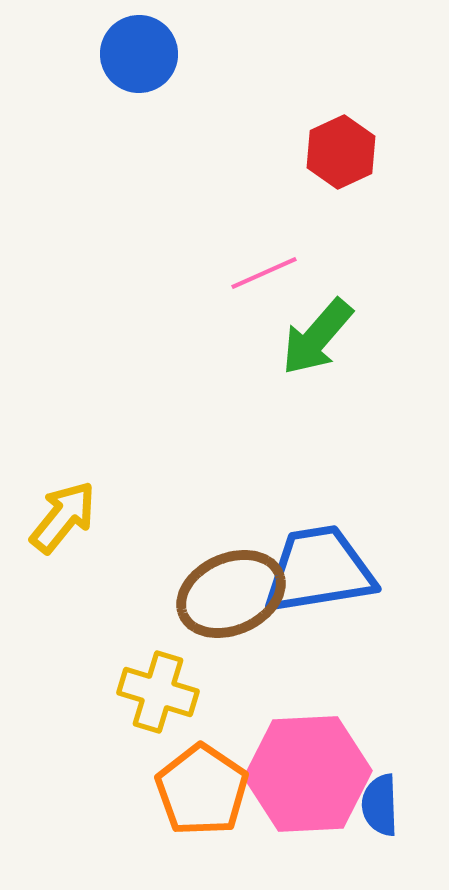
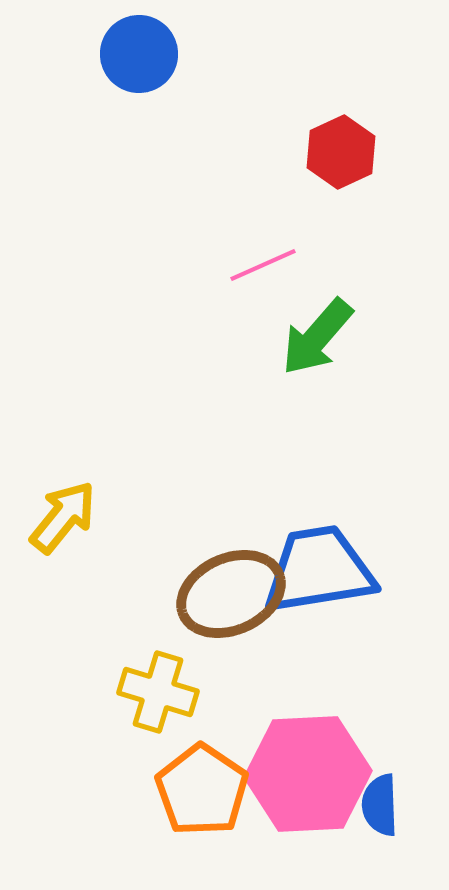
pink line: moved 1 px left, 8 px up
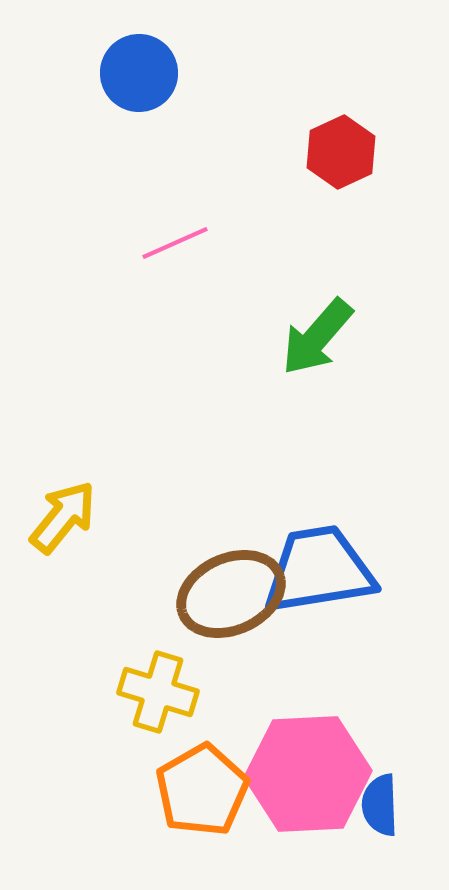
blue circle: moved 19 px down
pink line: moved 88 px left, 22 px up
orange pentagon: rotated 8 degrees clockwise
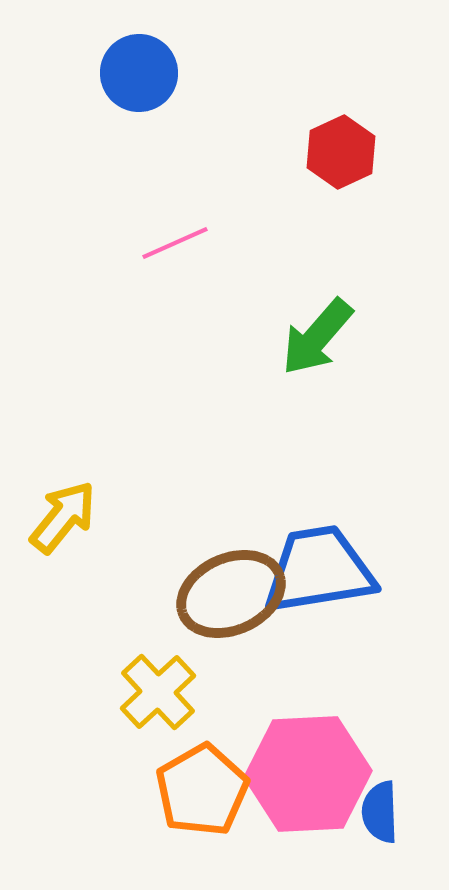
yellow cross: rotated 30 degrees clockwise
blue semicircle: moved 7 px down
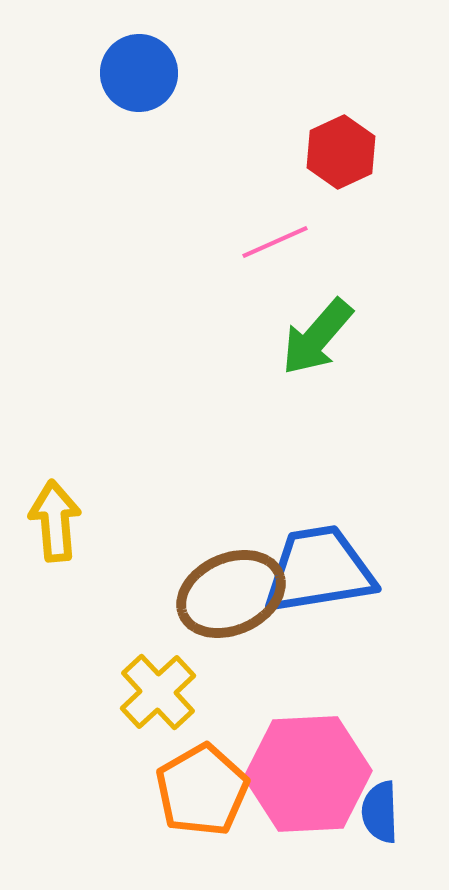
pink line: moved 100 px right, 1 px up
yellow arrow: moved 8 px left, 4 px down; rotated 44 degrees counterclockwise
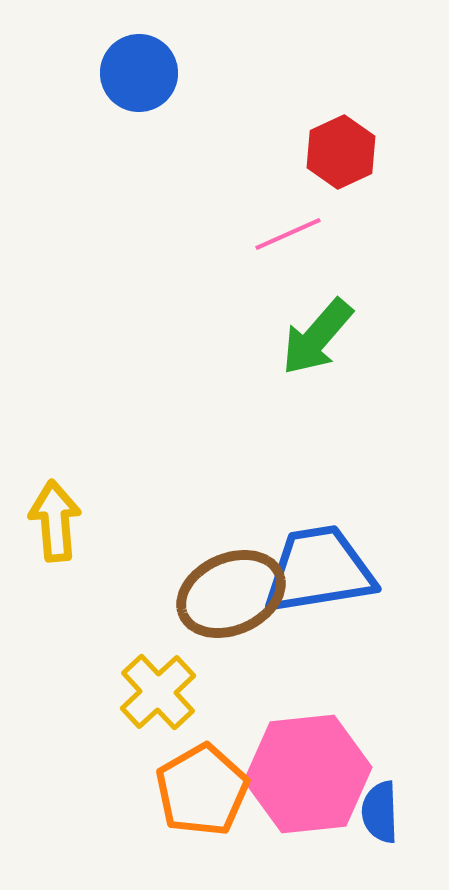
pink line: moved 13 px right, 8 px up
pink hexagon: rotated 3 degrees counterclockwise
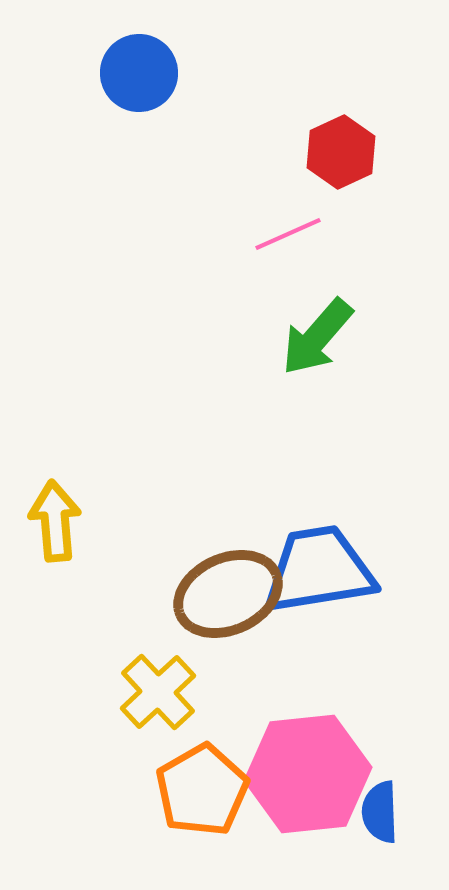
brown ellipse: moved 3 px left
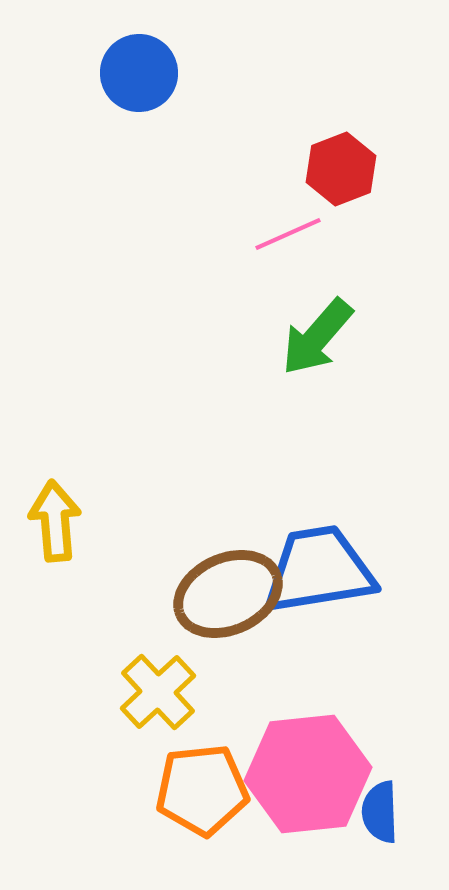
red hexagon: moved 17 px down; rotated 4 degrees clockwise
orange pentagon: rotated 24 degrees clockwise
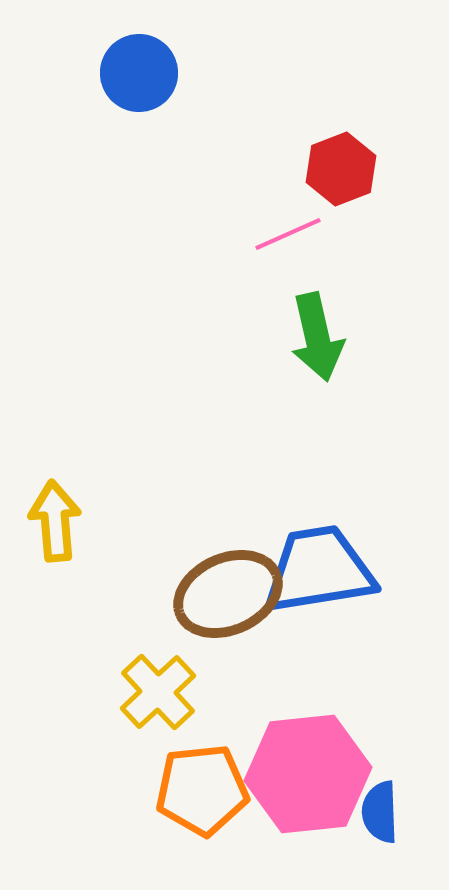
green arrow: rotated 54 degrees counterclockwise
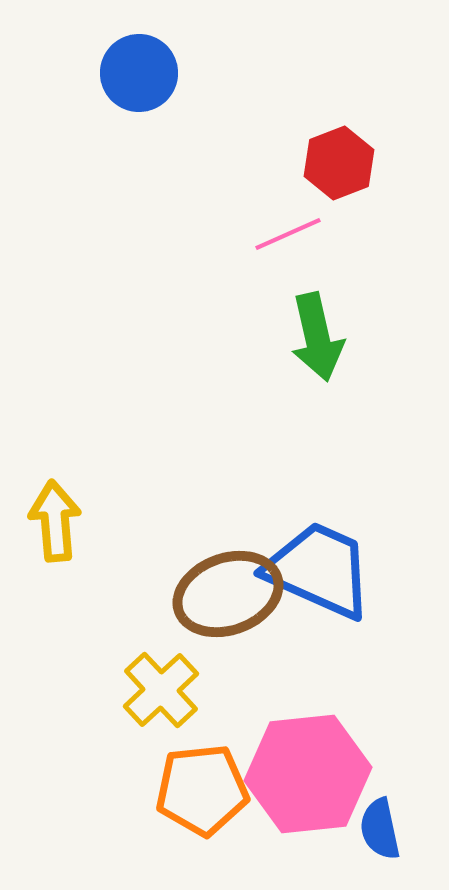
red hexagon: moved 2 px left, 6 px up
blue trapezoid: rotated 33 degrees clockwise
brown ellipse: rotated 4 degrees clockwise
yellow cross: moved 3 px right, 2 px up
blue semicircle: moved 17 px down; rotated 10 degrees counterclockwise
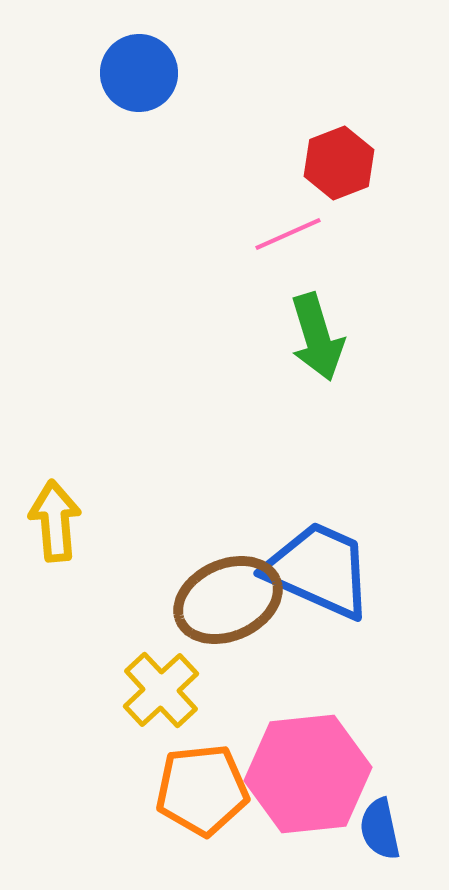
green arrow: rotated 4 degrees counterclockwise
brown ellipse: moved 6 px down; rotated 4 degrees counterclockwise
